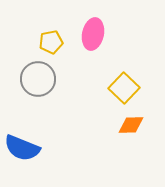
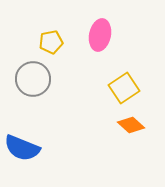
pink ellipse: moved 7 px right, 1 px down
gray circle: moved 5 px left
yellow square: rotated 12 degrees clockwise
orange diamond: rotated 44 degrees clockwise
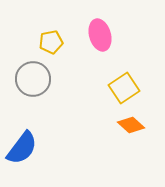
pink ellipse: rotated 28 degrees counterclockwise
blue semicircle: rotated 75 degrees counterclockwise
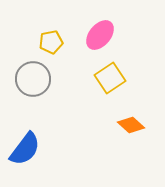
pink ellipse: rotated 56 degrees clockwise
yellow square: moved 14 px left, 10 px up
blue semicircle: moved 3 px right, 1 px down
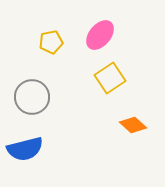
gray circle: moved 1 px left, 18 px down
orange diamond: moved 2 px right
blue semicircle: rotated 39 degrees clockwise
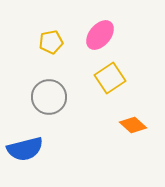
gray circle: moved 17 px right
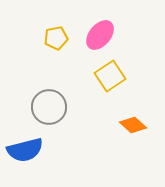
yellow pentagon: moved 5 px right, 4 px up
yellow square: moved 2 px up
gray circle: moved 10 px down
blue semicircle: moved 1 px down
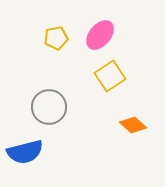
blue semicircle: moved 2 px down
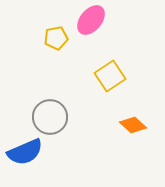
pink ellipse: moved 9 px left, 15 px up
gray circle: moved 1 px right, 10 px down
blue semicircle: rotated 9 degrees counterclockwise
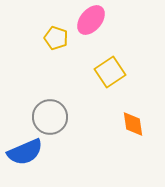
yellow pentagon: rotated 30 degrees clockwise
yellow square: moved 4 px up
orange diamond: moved 1 px up; rotated 40 degrees clockwise
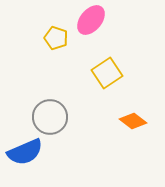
yellow square: moved 3 px left, 1 px down
orange diamond: moved 3 px up; rotated 44 degrees counterclockwise
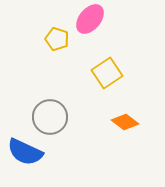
pink ellipse: moved 1 px left, 1 px up
yellow pentagon: moved 1 px right, 1 px down
orange diamond: moved 8 px left, 1 px down
blue semicircle: rotated 48 degrees clockwise
